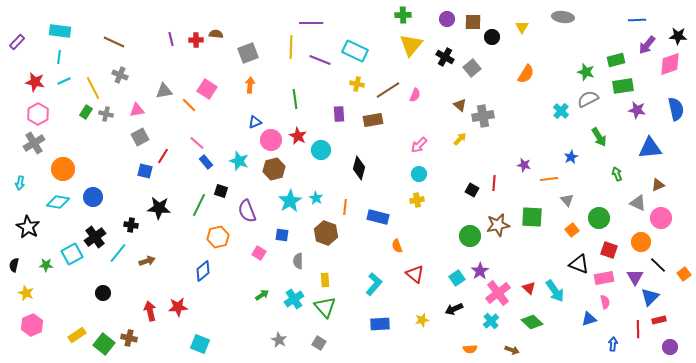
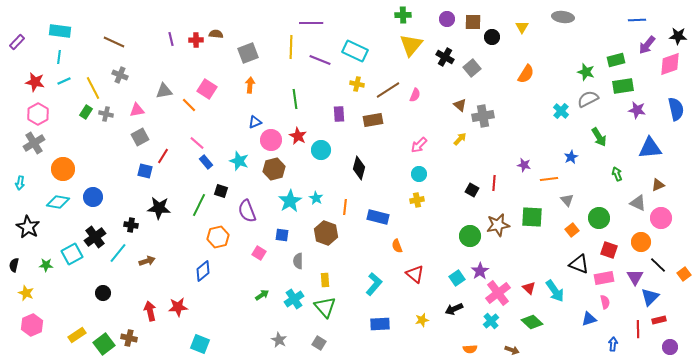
green square at (104, 344): rotated 15 degrees clockwise
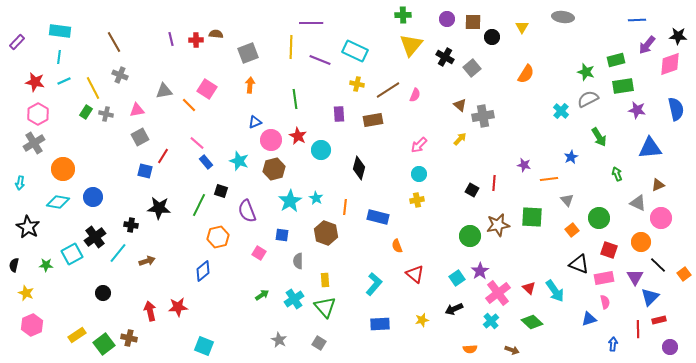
brown line at (114, 42): rotated 35 degrees clockwise
cyan square at (200, 344): moved 4 px right, 2 px down
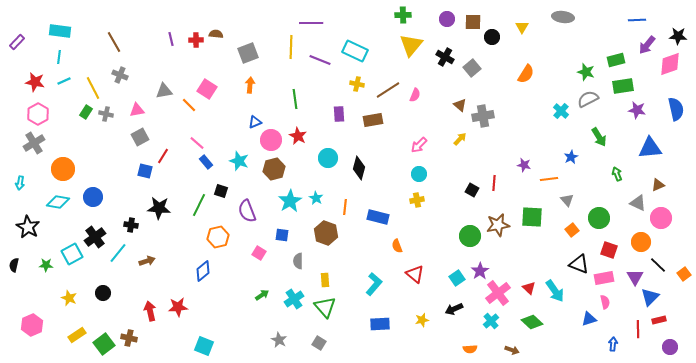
cyan circle at (321, 150): moved 7 px right, 8 px down
yellow star at (26, 293): moved 43 px right, 5 px down
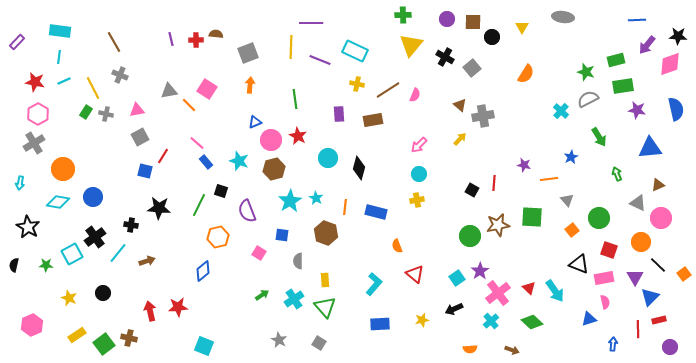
gray triangle at (164, 91): moved 5 px right
blue rectangle at (378, 217): moved 2 px left, 5 px up
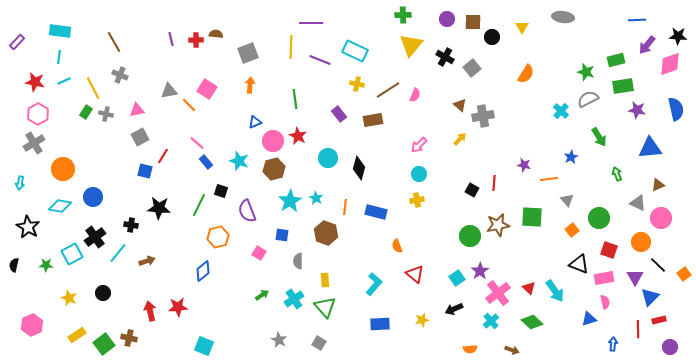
purple rectangle at (339, 114): rotated 35 degrees counterclockwise
pink circle at (271, 140): moved 2 px right, 1 px down
cyan diamond at (58, 202): moved 2 px right, 4 px down
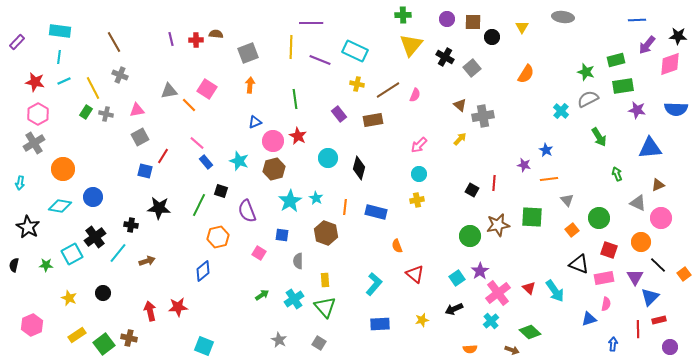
blue semicircle at (676, 109): rotated 105 degrees clockwise
blue star at (571, 157): moved 25 px left, 7 px up; rotated 16 degrees counterclockwise
pink semicircle at (605, 302): moved 1 px right, 2 px down; rotated 24 degrees clockwise
green diamond at (532, 322): moved 2 px left, 10 px down
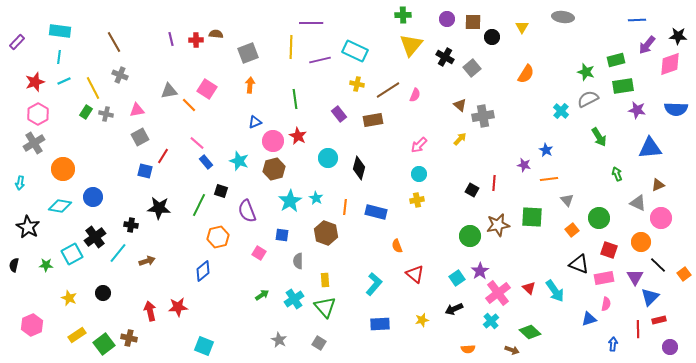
purple line at (320, 60): rotated 35 degrees counterclockwise
red star at (35, 82): rotated 30 degrees counterclockwise
orange semicircle at (470, 349): moved 2 px left
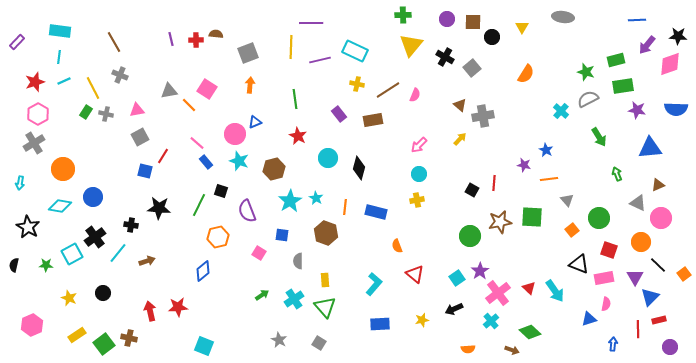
pink circle at (273, 141): moved 38 px left, 7 px up
brown star at (498, 225): moved 2 px right, 3 px up
